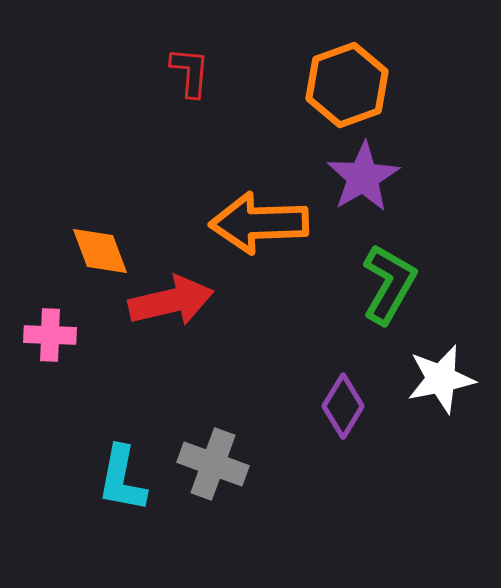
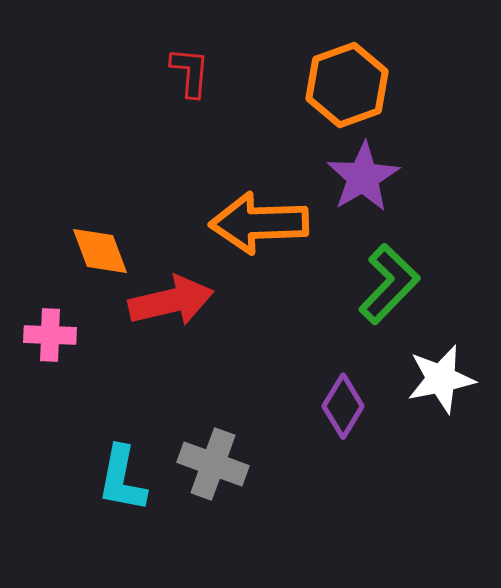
green L-shape: rotated 14 degrees clockwise
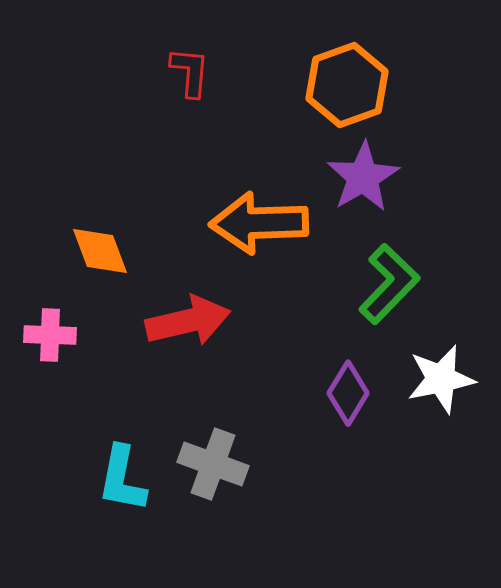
red arrow: moved 17 px right, 20 px down
purple diamond: moved 5 px right, 13 px up
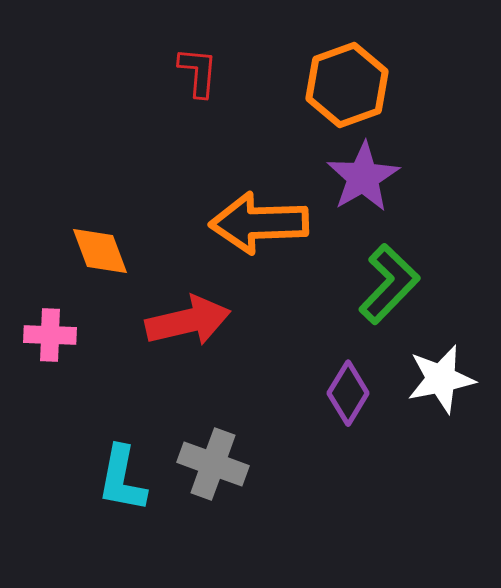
red L-shape: moved 8 px right
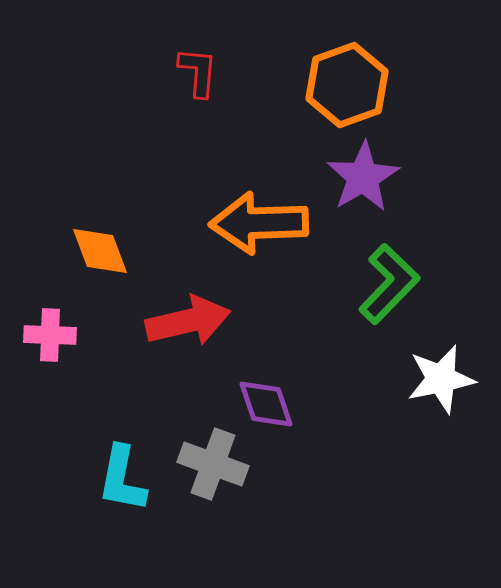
purple diamond: moved 82 px left, 11 px down; rotated 50 degrees counterclockwise
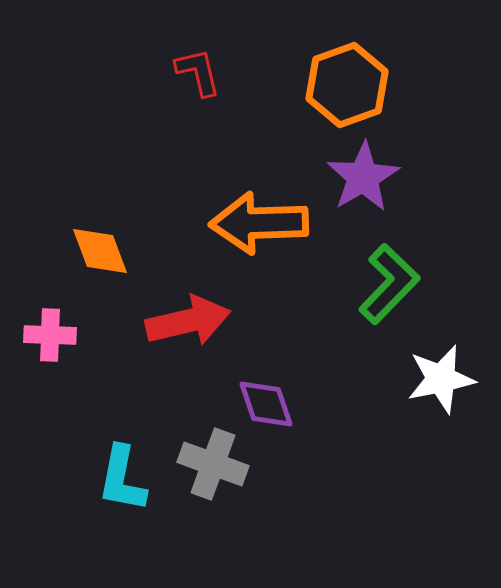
red L-shape: rotated 18 degrees counterclockwise
